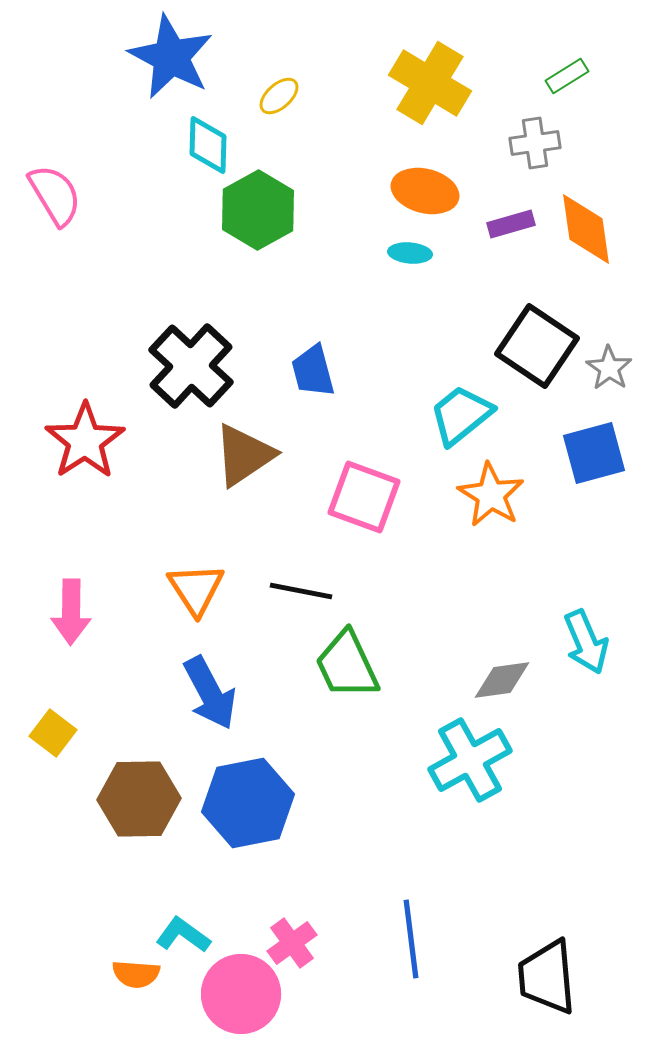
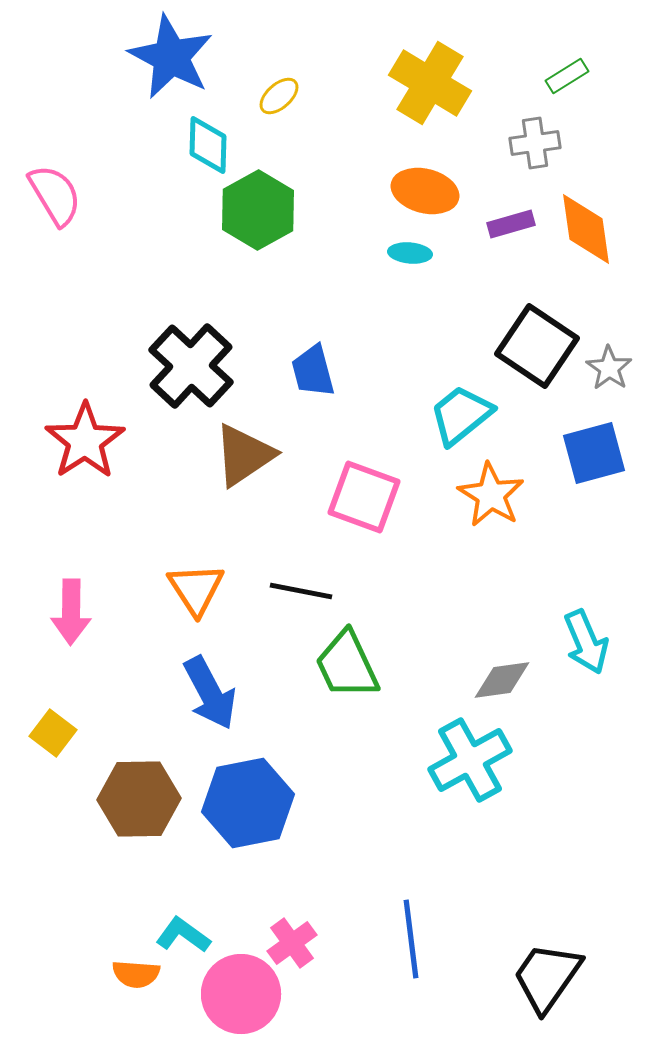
black trapezoid: rotated 40 degrees clockwise
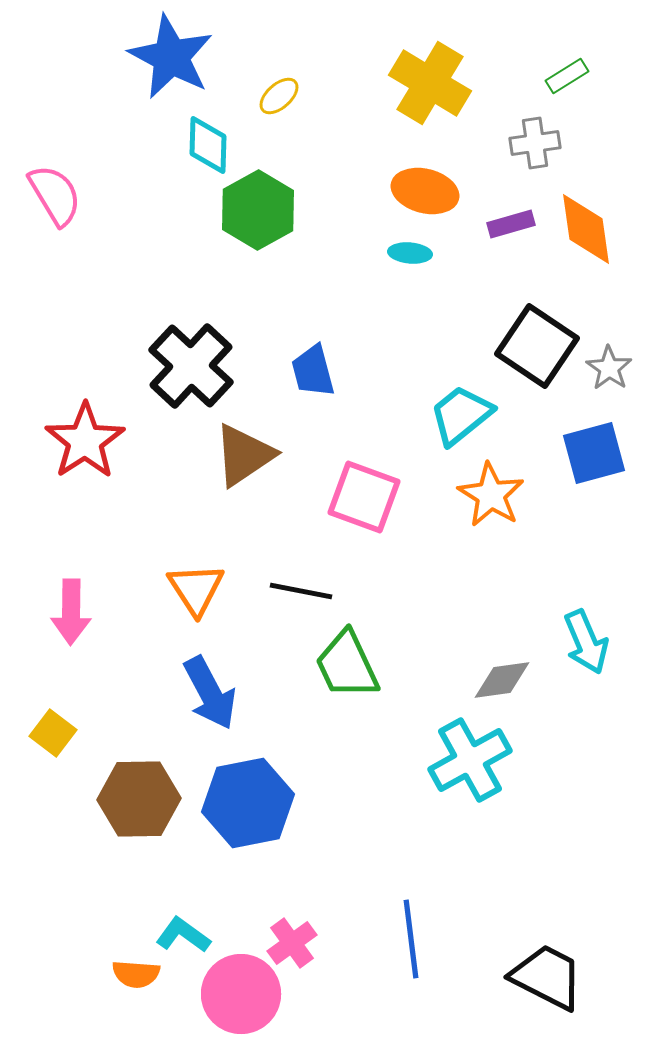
black trapezoid: rotated 82 degrees clockwise
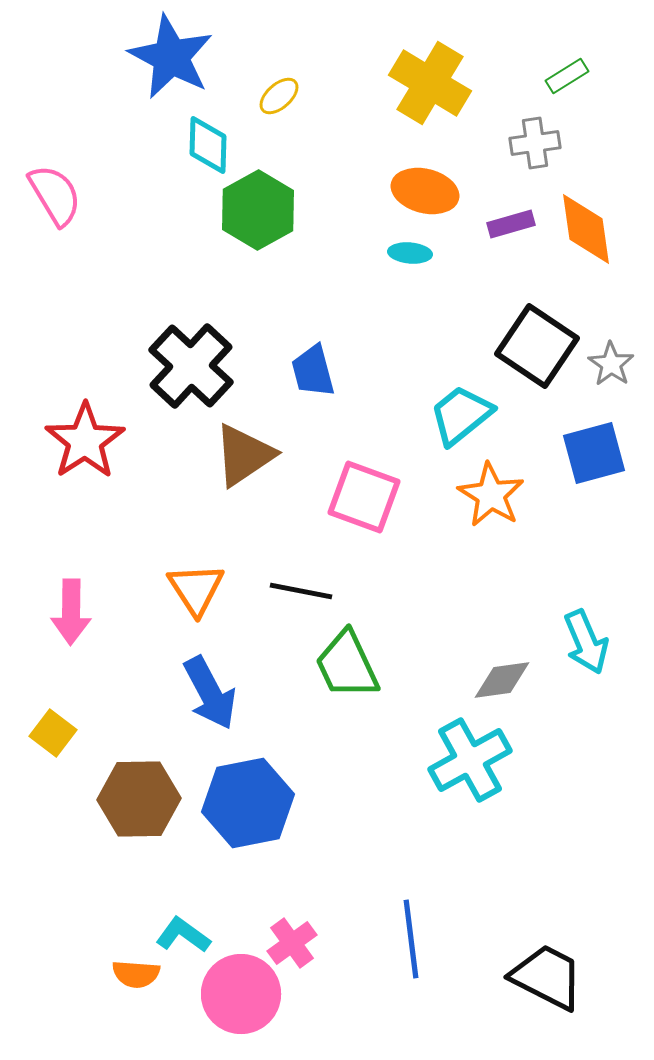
gray star: moved 2 px right, 4 px up
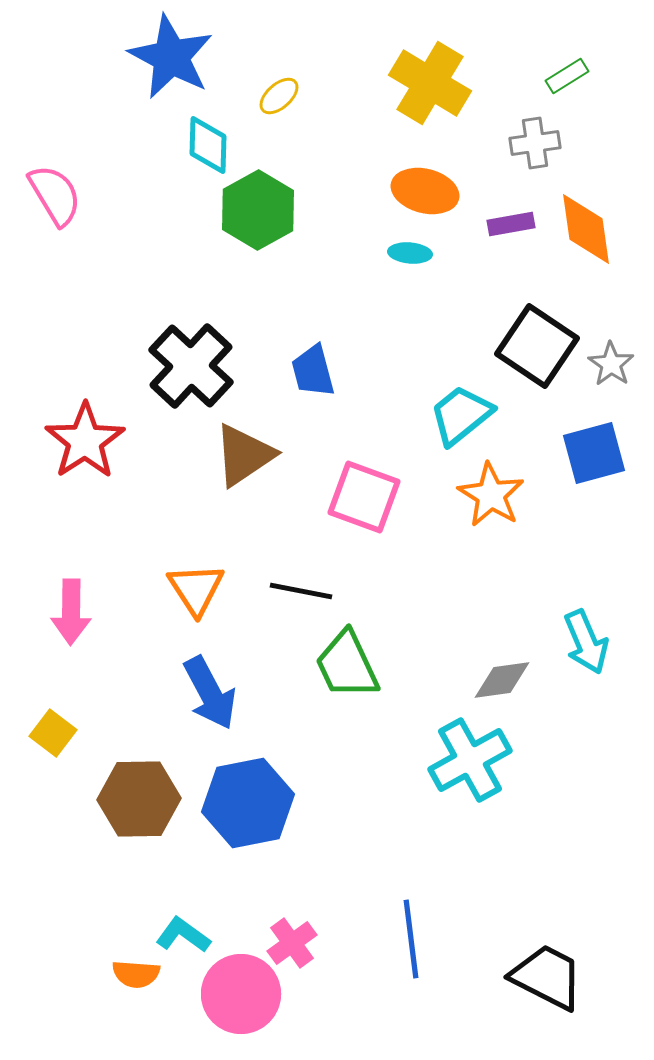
purple rectangle: rotated 6 degrees clockwise
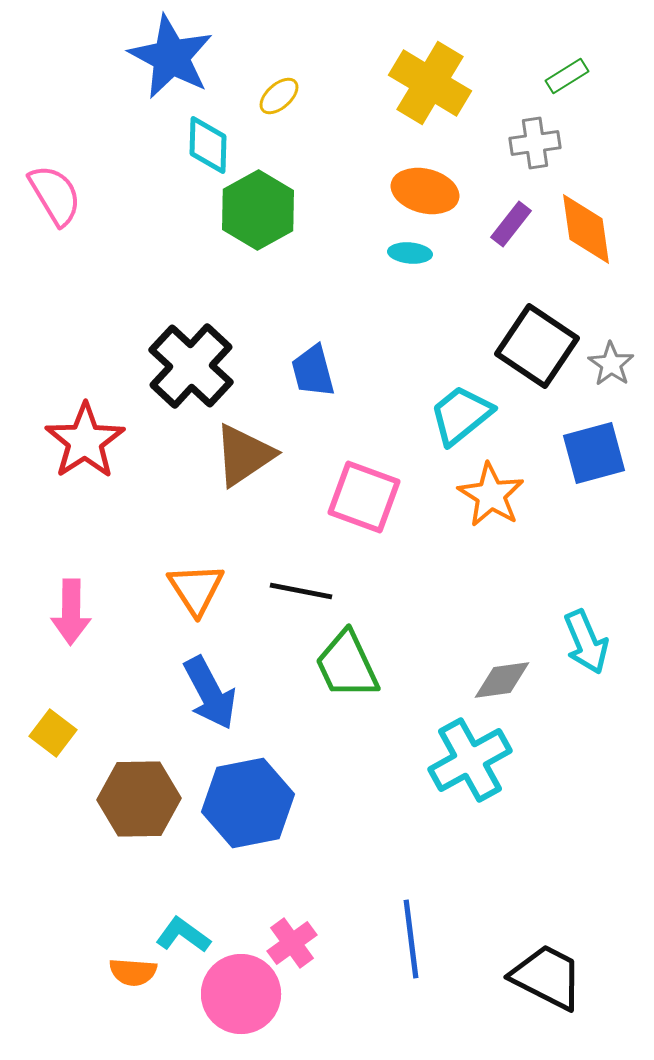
purple rectangle: rotated 42 degrees counterclockwise
orange semicircle: moved 3 px left, 2 px up
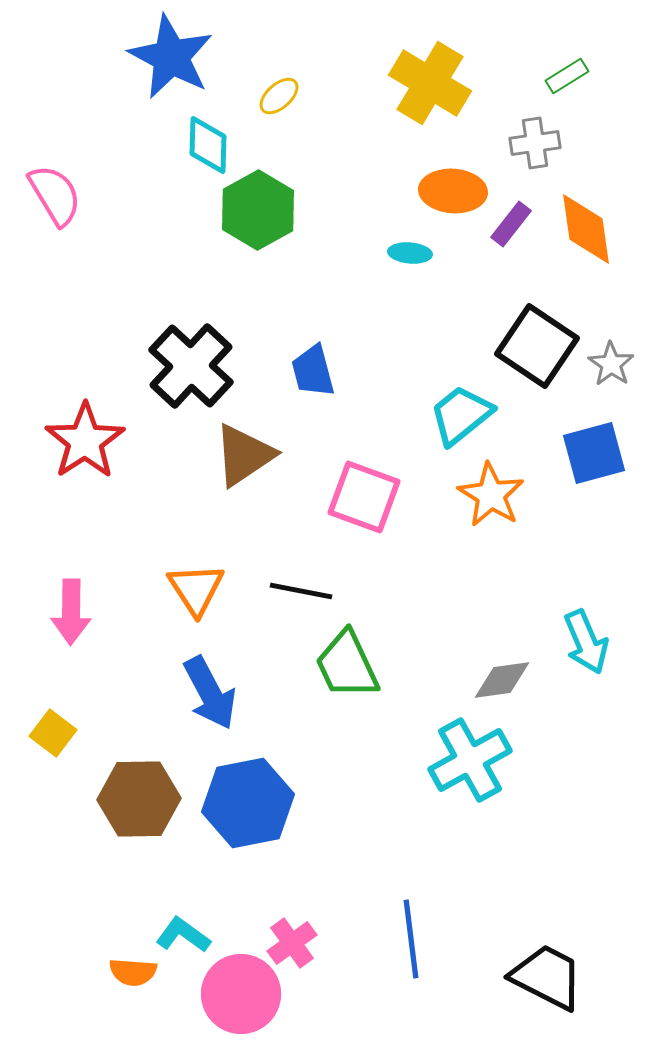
orange ellipse: moved 28 px right; rotated 10 degrees counterclockwise
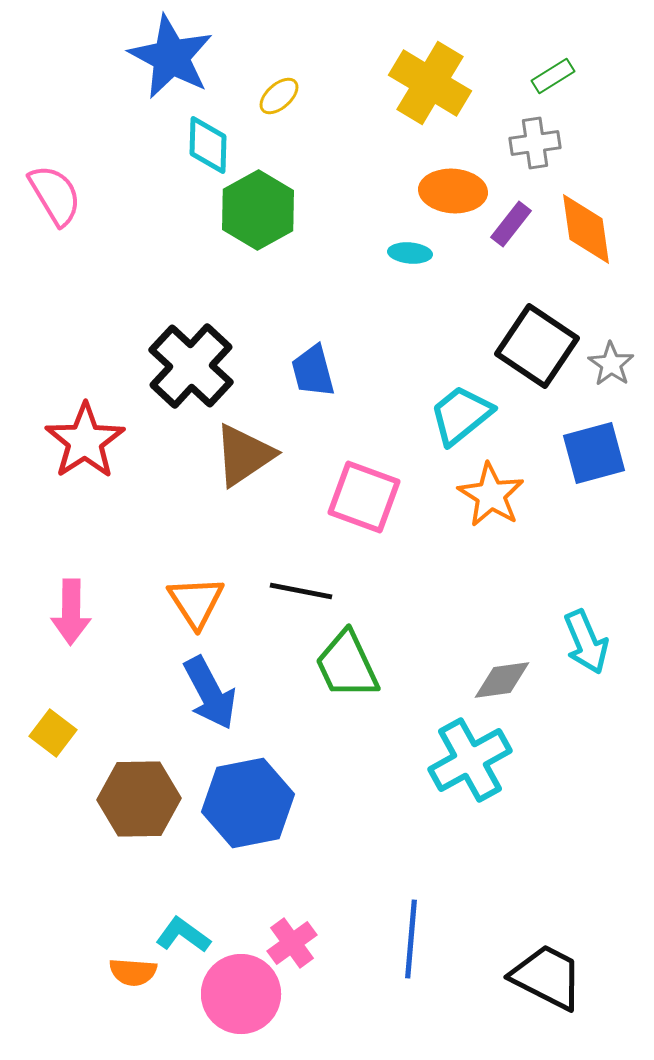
green rectangle: moved 14 px left
orange triangle: moved 13 px down
blue line: rotated 12 degrees clockwise
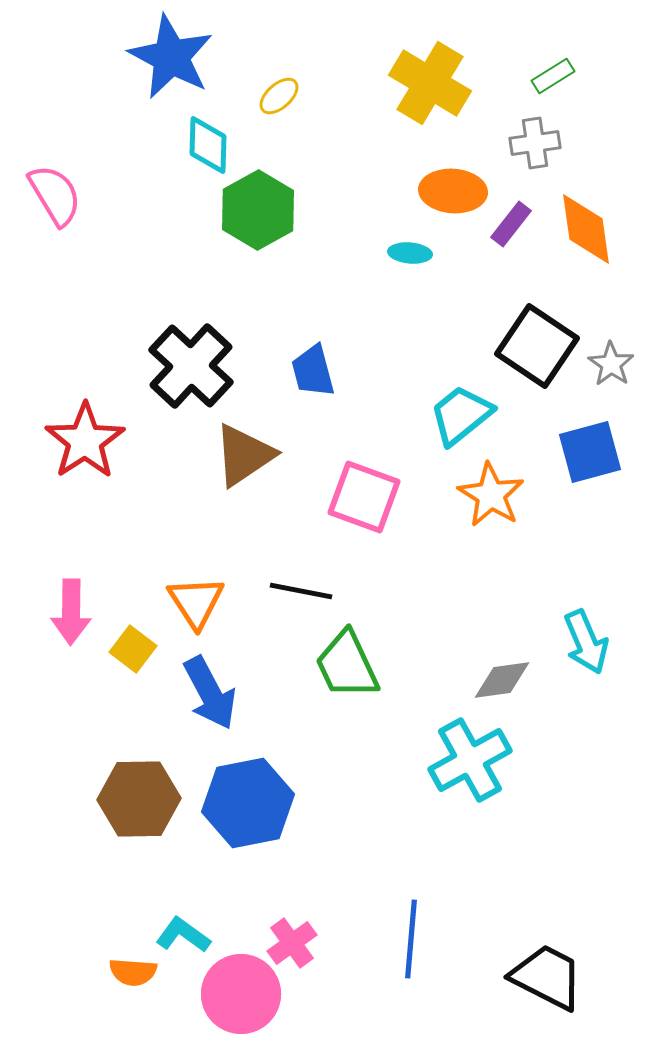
blue square: moved 4 px left, 1 px up
yellow square: moved 80 px right, 84 px up
